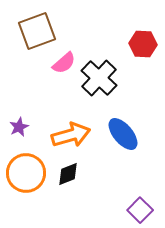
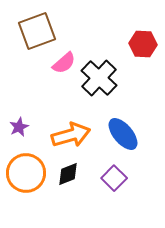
purple square: moved 26 px left, 32 px up
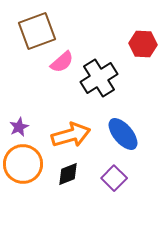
pink semicircle: moved 2 px left, 1 px up
black cross: rotated 15 degrees clockwise
orange circle: moved 3 px left, 9 px up
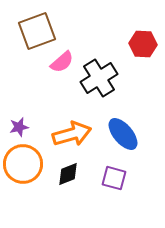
purple star: rotated 12 degrees clockwise
orange arrow: moved 1 px right, 1 px up
purple square: rotated 30 degrees counterclockwise
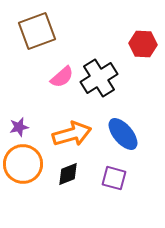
pink semicircle: moved 15 px down
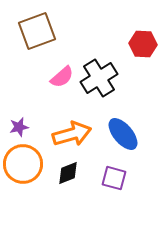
black diamond: moved 1 px up
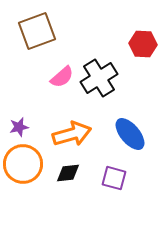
blue ellipse: moved 7 px right
black diamond: rotated 15 degrees clockwise
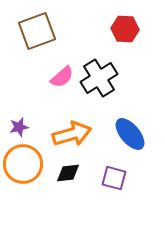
red hexagon: moved 18 px left, 15 px up
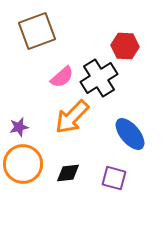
red hexagon: moved 17 px down
orange arrow: moved 17 px up; rotated 150 degrees clockwise
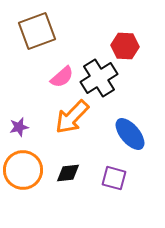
orange circle: moved 6 px down
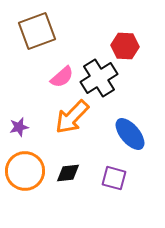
orange circle: moved 2 px right, 1 px down
